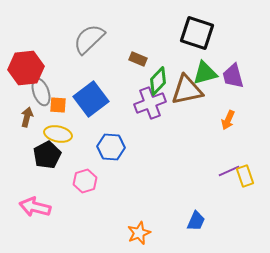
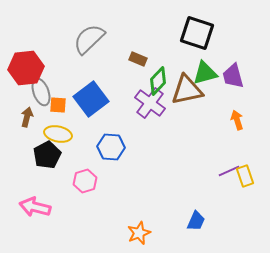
purple cross: rotated 32 degrees counterclockwise
orange arrow: moved 9 px right; rotated 138 degrees clockwise
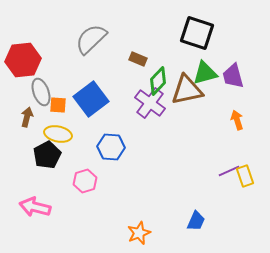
gray semicircle: moved 2 px right
red hexagon: moved 3 px left, 8 px up
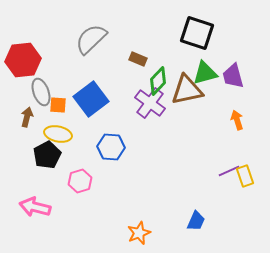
pink hexagon: moved 5 px left
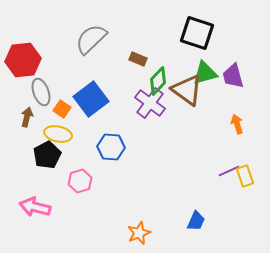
brown triangle: rotated 48 degrees clockwise
orange square: moved 4 px right, 4 px down; rotated 30 degrees clockwise
orange arrow: moved 4 px down
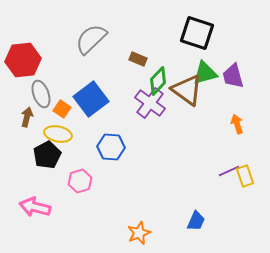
gray ellipse: moved 2 px down
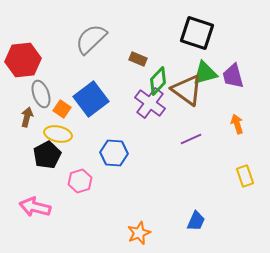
blue hexagon: moved 3 px right, 6 px down
purple line: moved 38 px left, 32 px up
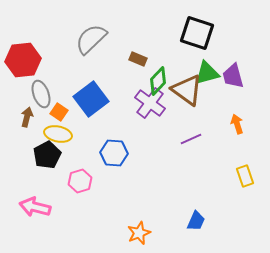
green triangle: moved 2 px right
orange square: moved 3 px left, 3 px down
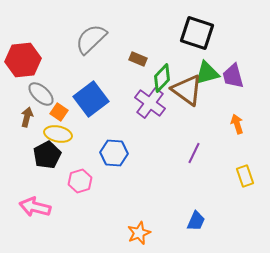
green diamond: moved 4 px right, 3 px up
gray ellipse: rotated 28 degrees counterclockwise
purple line: moved 3 px right, 14 px down; rotated 40 degrees counterclockwise
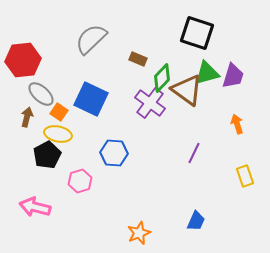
purple trapezoid: rotated 148 degrees counterclockwise
blue square: rotated 28 degrees counterclockwise
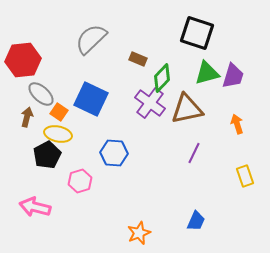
brown triangle: moved 19 px down; rotated 48 degrees counterclockwise
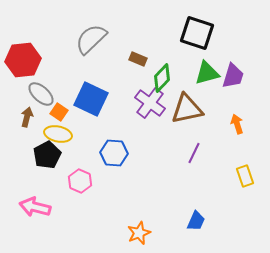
pink hexagon: rotated 20 degrees counterclockwise
